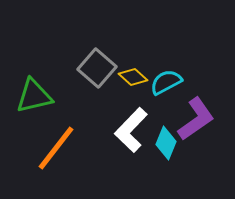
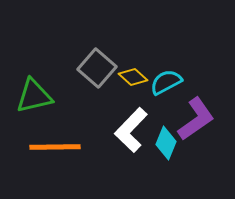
orange line: moved 1 px left, 1 px up; rotated 51 degrees clockwise
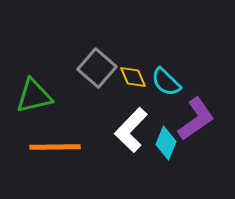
yellow diamond: rotated 24 degrees clockwise
cyan semicircle: rotated 108 degrees counterclockwise
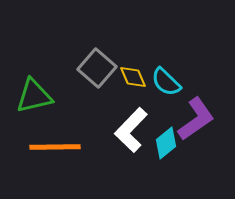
cyan diamond: rotated 28 degrees clockwise
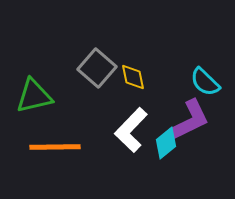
yellow diamond: rotated 12 degrees clockwise
cyan semicircle: moved 39 px right
purple L-shape: moved 6 px left, 1 px down; rotated 9 degrees clockwise
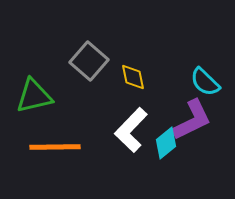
gray square: moved 8 px left, 7 px up
purple L-shape: moved 2 px right
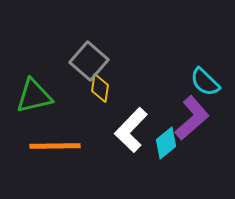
yellow diamond: moved 33 px left, 11 px down; rotated 20 degrees clockwise
purple L-shape: moved 2 px up; rotated 15 degrees counterclockwise
orange line: moved 1 px up
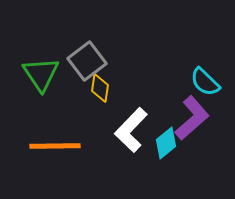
gray square: moved 2 px left; rotated 12 degrees clockwise
green triangle: moved 7 px right, 22 px up; rotated 51 degrees counterclockwise
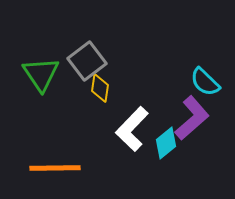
white L-shape: moved 1 px right, 1 px up
orange line: moved 22 px down
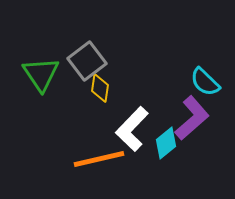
orange line: moved 44 px right, 9 px up; rotated 12 degrees counterclockwise
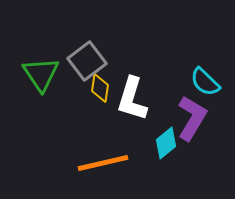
purple L-shape: rotated 18 degrees counterclockwise
white L-shape: moved 30 px up; rotated 27 degrees counterclockwise
orange line: moved 4 px right, 4 px down
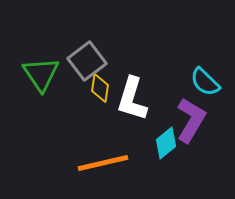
purple L-shape: moved 1 px left, 2 px down
